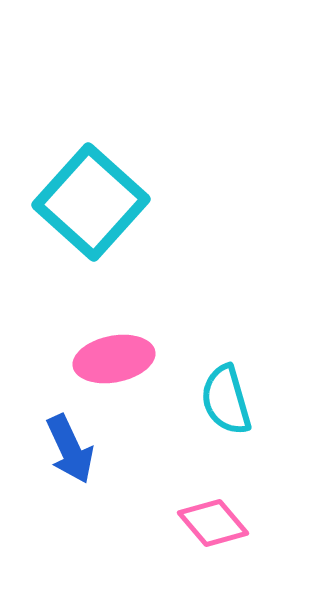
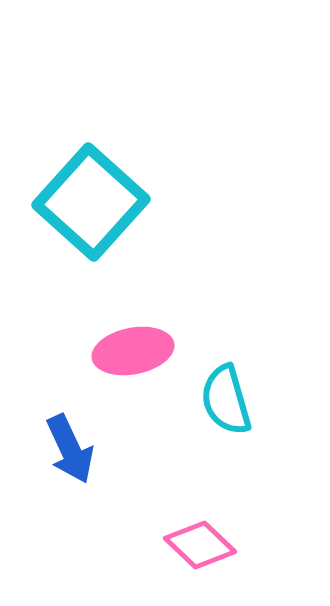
pink ellipse: moved 19 px right, 8 px up
pink diamond: moved 13 px left, 22 px down; rotated 6 degrees counterclockwise
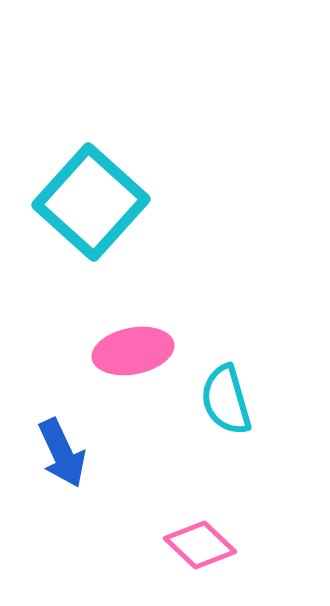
blue arrow: moved 8 px left, 4 px down
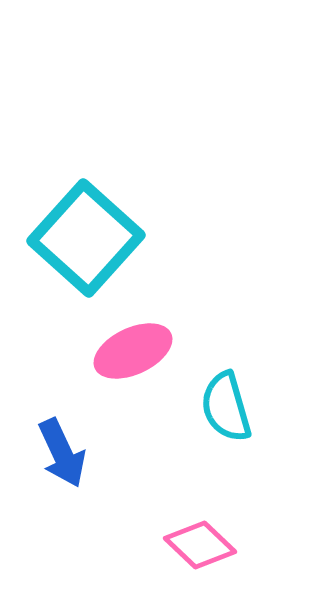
cyan square: moved 5 px left, 36 px down
pink ellipse: rotated 14 degrees counterclockwise
cyan semicircle: moved 7 px down
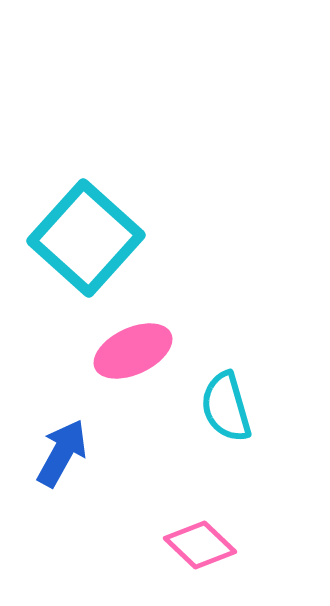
blue arrow: rotated 126 degrees counterclockwise
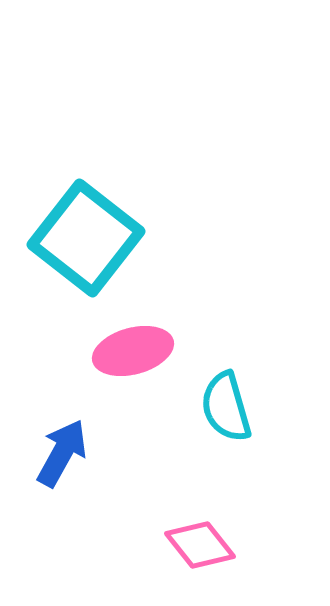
cyan square: rotated 4 degrees counterclockwise
pink ellipse: rotated 10 degrees clockwise
pink diamond: rotated 8 degrees clockwise
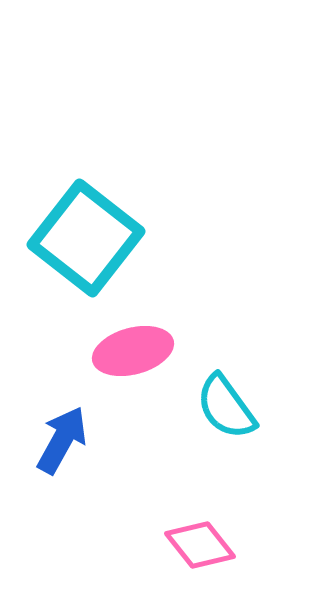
cyan semicircle: rotated 20 degrees counterclockwise
blue arrow: moved 13 px up
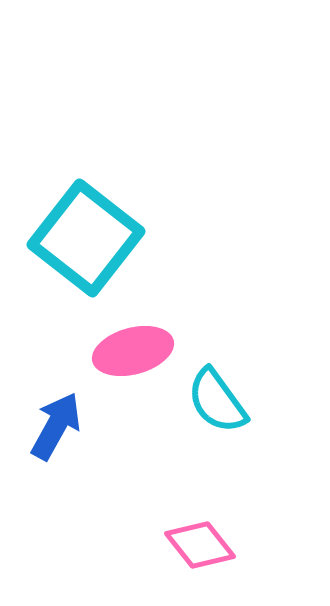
cyan semicircle: moved 9 px left, 6 px up
blue arrow: moved 6 px left, 14 px up
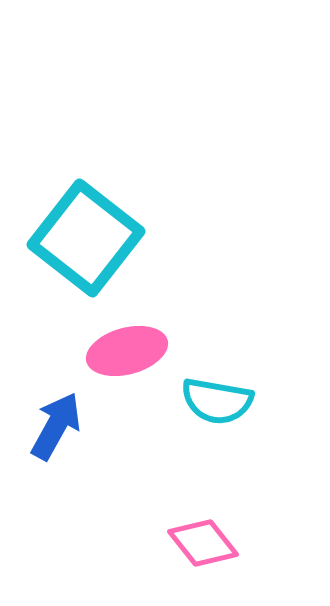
pink ellipse: moved 6 px left
cyan semicircle: rotated 44 degrees counterclockwise
pink diamond: moved 3 px right, 2 px up
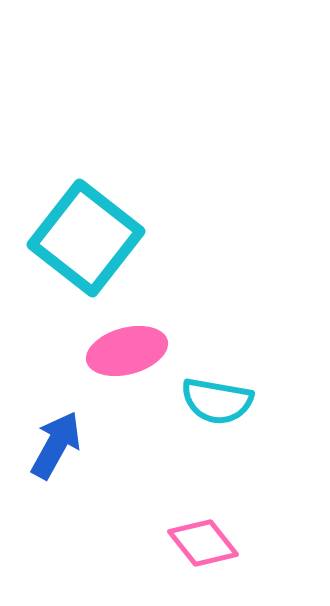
blue arrow: moved 19 px down
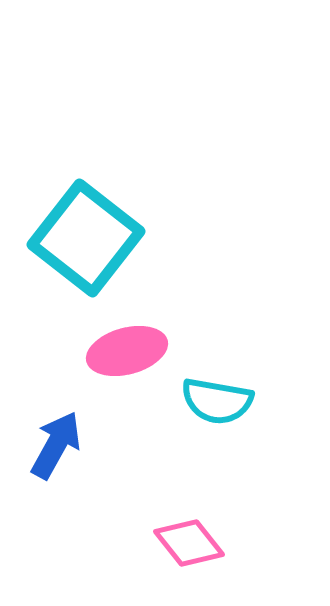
pink diamond: moved 14 px left
